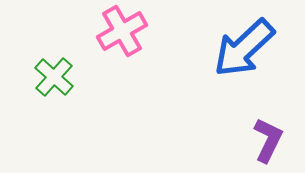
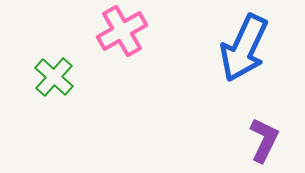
blue arrow: rotated 22 degrees counterclockwise
purple L-shape: moved 4 px left
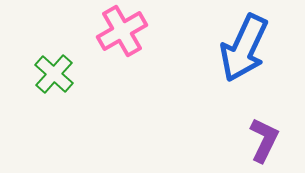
green cross: moved 3 px up
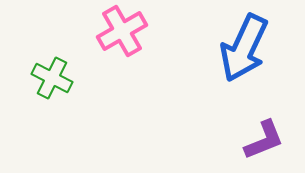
green cross: moved 2 px left, 4 px down; rotated 15 degrees counterclockwise
purple L-shape: rotated 42 degrees clockwise
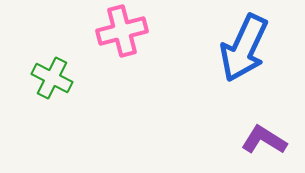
pink cross: rotated 15 degrees clockwise
purple L-shape: rotated 126 degrees counterclockwise
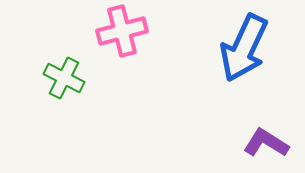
green cross: moved 12 px right
purple L-shape: moved 2 px right, 3 px down
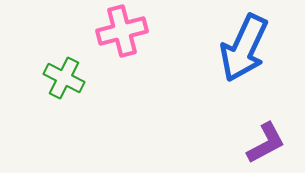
purple L-shape: rotated 120 degrees clockwise
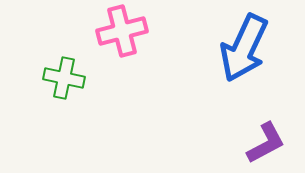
green cross: rotated 15 degrees counterclockwise
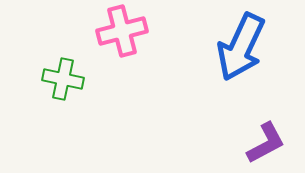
blue arrow: moved 3 px left, 1 px up
green cross: moved 1 px left, 1 px down
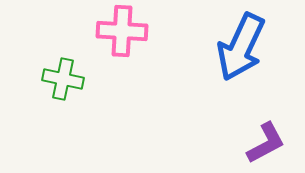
pink cross: rotated 18 degrees clockwise
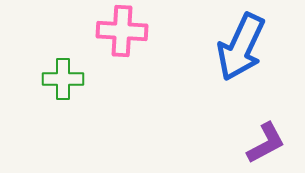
green cross: rotated 12 degrees counterclockwise
